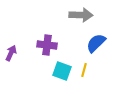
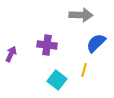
purple arrow: moved 1 px down
cyan square: moved 5 px left, 9 px down; rotated 18 degrees clockwise
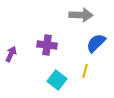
yellow line: moved 1 px right, 1 px down
